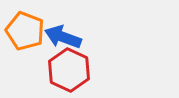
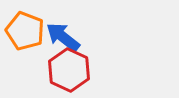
blue arrow: rotated 18 degrees clockwise
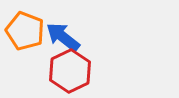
red hexagon: moved 1 px right, 1 px down; rotated 9 degrees clockwise
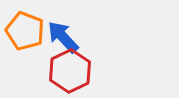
blue arrow: rotated 9 degrees clockwise
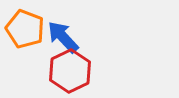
orange pentagon: moved 2 px up
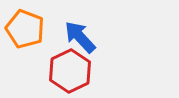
blue arrow: moved 17 px right
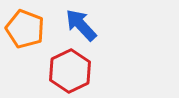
blue arrow: moved 1 px right, 12 px up
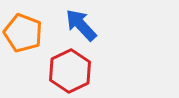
orange pentagon: moved 2 px left, 4 px down
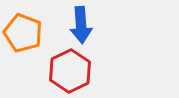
blue arrow: rotated 141 degrees counterclockwise
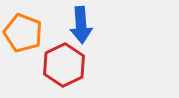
red hexagon: moved 6 px left, 6 px up
